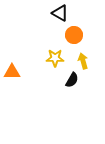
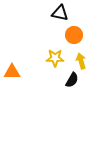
black triangle: rotated 18 degrees counterclockwise
yellow arrow: moved 2 px left
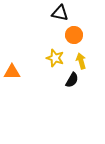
yellow star: rotated 18 degrees clockwise
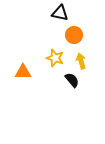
orange triangle: moved 11 px right
black semicircle: rotated 70 degrees counterclockwise
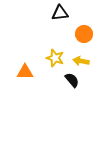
black triangle: rotated 18 degrees counterclockwise
orange circle: moved 10 px right, 1 px up
yellow arrow: rotated 63 degrees counterclockwise
orange triangle: moved 2 px right
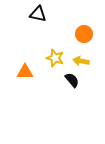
black triangle: moved 22 px left, 1 px down; rotated 18 degrees clockwise
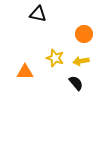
yellow arrow: rotated 21 degrees counterclockwise
black semicircle: moved 4 px right, 3 px down
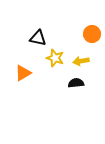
black triangle: moved 24 px down
orange circle: moved 8 px right
orange triangle: moved 2 px left, 1 px down; rotated 30 degrees counterclockwise
black semicircle: rotated 56 degrees counterclockwise
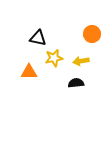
yellow star: moved 1 px left; rotated 30 degrees counterclockwise
orange triangle: moved 6 px right, 1 px up; rotated 30 degrees clockwise
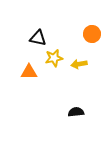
yellow arrow: moved 2 px left, 3 px down
black semicircle: moved 29 px down
